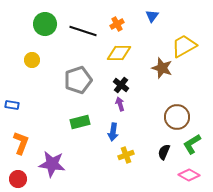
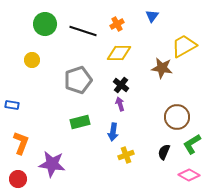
brown star: rotated 10 degrees counterclockwise
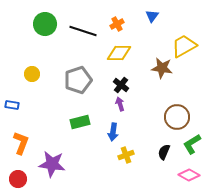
yellow circle: moved 14 px down
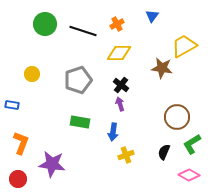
green rectangle: rotated 24 degrees clockwise
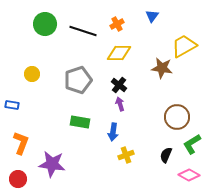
black cross: moved 2 px left
black semicircle: moved 2 px right, 3 px down
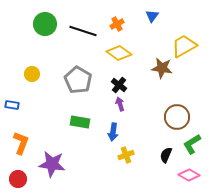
yellow diamond: rotated 35 degrees clockwise
gray pentagon: rotated 24 degrees counterclockwise
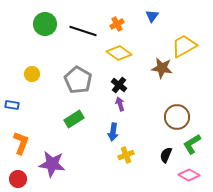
green rectangle: moved 6 px left, 3 px up; rotated 42 degrees counterclockwise
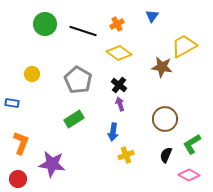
brown star: moved 1 px up
blue rectangle: moved 2 px up
brown circle: moved 12 px left, 2 px down
